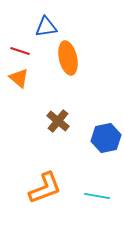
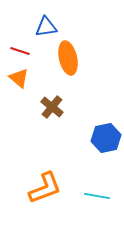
brown cross: moved 6 px left, 14 px up
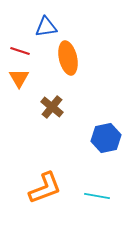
orange triangle: rotated 20 degrees clockwise
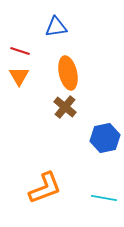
blue triangle: moved 10 px right
orange ellipse: moved 15 px down
orange triangle: moved 2 px up
brown cross: moved 13 px right
blue hexagon: moved 1 px left
cyan line: moved 7 px right, 2 px down
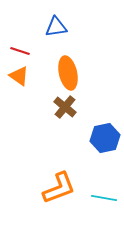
orange triangle: rotated 25 degrees counterclockwise
orange L-shape: moved 14 px right
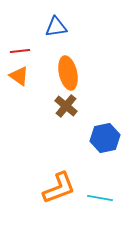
red line: rotated 24 degrees counterclockwise
brown cross: moved 1 px right, 1 px up
cyan line: moved 4 px left
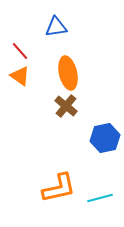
red line: rotated 54 degrees clockwise
orange triangle: moved 1 px right
orange L-shape: rotated 9 degrees clockwise
cyan line: rotated 25 degrees counterclockwise
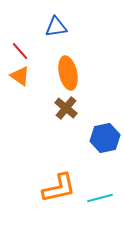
brown cross: moved 2 px down
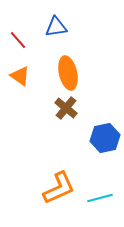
red line: moved 2 px left, 11 px up
orange L-shape: rotated 12 degrees counterclockwise
